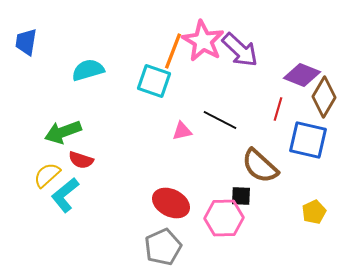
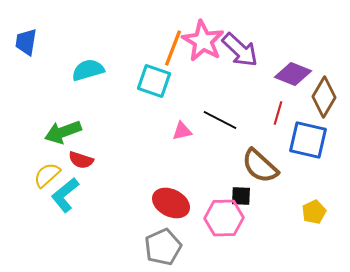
orange line: moved 3 px up
purple diamond: moved 9 px left, 1 px up
red line: moved 4 px down
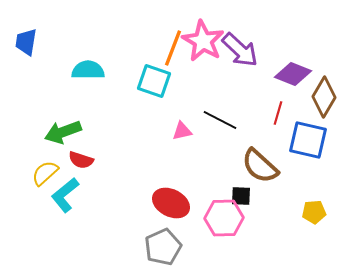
cyan semicircle: rotated 16 degrees clockwise
yellow semicircle: moved 2 px left, 2 px up
yellow pentagon: rotated 20 degrees clockwise
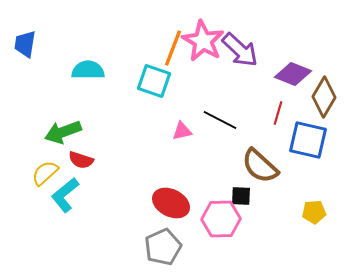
blue trapezoid: moved 1 px left, 2 px down
pink hexagon: moved 3 px left, 1 px down
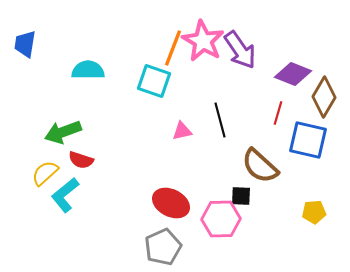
purple arrow: rotated 12 degrees clockwise
black line: rotated 48 degrees clockwise
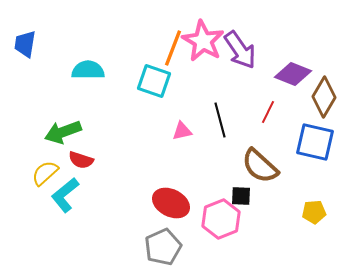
red line: moved 10 px left, 1 px up; rotated 10 degrees clockwise
blue square: moved 7 px right, 2 px down
pink hexagon: rotated 21 degrees counterclockwise
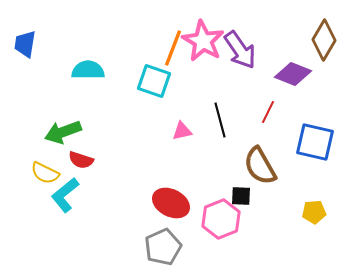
brown diamond: moved 57 px up
brown semicircle: rotated 18 degrees clockwise
yellow semicircle: rotated 112 degrees counterclockwise
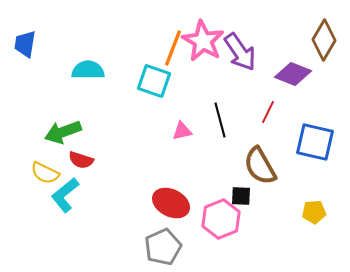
purple arrow: moved 2 px down
